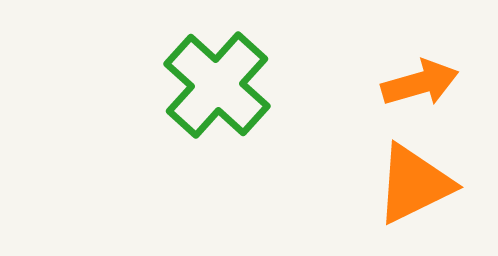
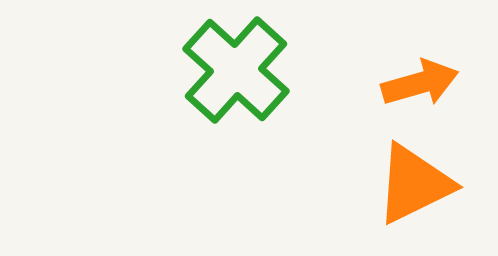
green cross: moved 19 px right, 15 px up
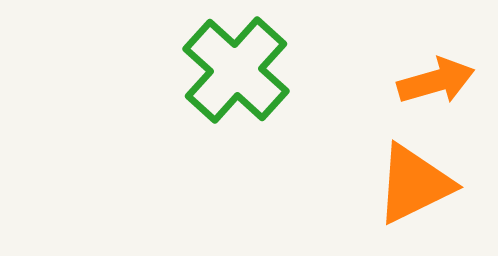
orange arrow: moved 16 px right, 2 px up
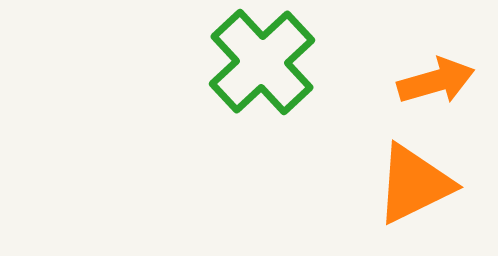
green cross: moved 26 px right, 8 px up; rotated 5 degrees clockwise
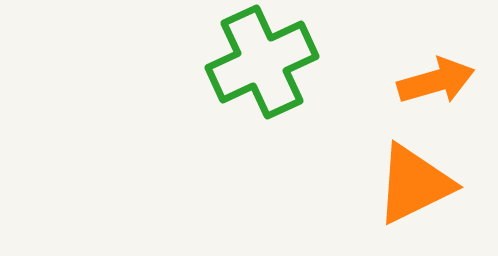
green cross: rotated 18 degrees clockwise
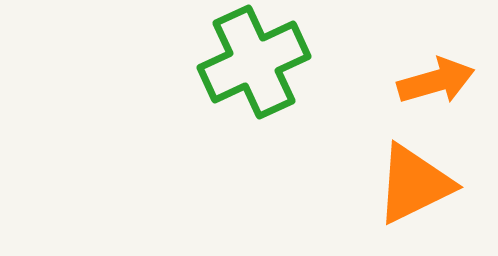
green cross: moved 8 px left
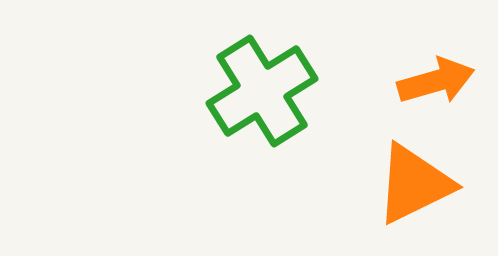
green cross: moved 8 px right, 29 px down; rotated 7 degrees counterclockwise
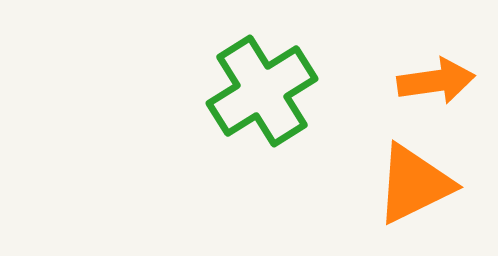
orange arrow: rotated 8 degrees clockwise
